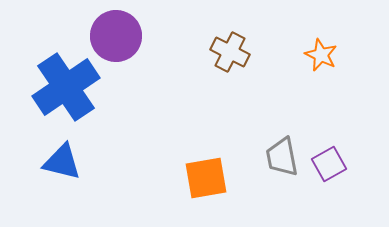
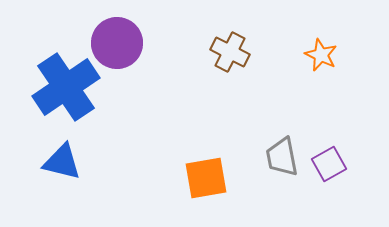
purple circle: moved 1 px right, 7 px down
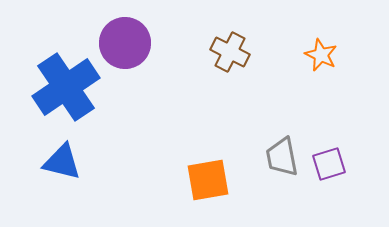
purple circle: moved 8 px right
purple square: rotated 12 degrees clockwise
orange square: moved 2 px right, 2 px down
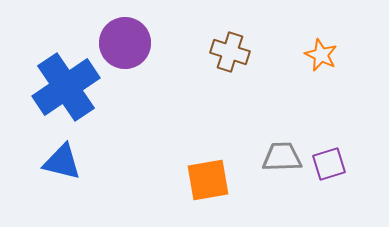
brown cross: rotated 9 degrees counterclockwise
gray trapezoid: rotated 99 degrees clockwise
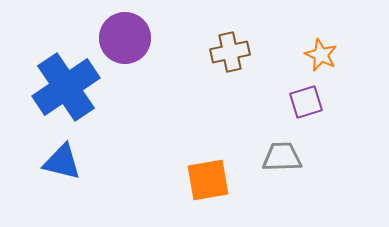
purple circle: moved 5 px up
brown cross: rotated 30 degrees counterclockwise
purple square: moved 23 px left, 62 px up
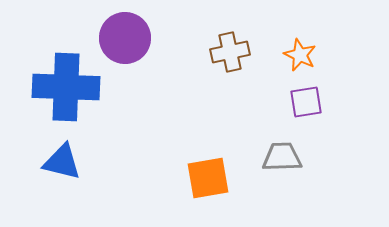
orange star: moved 21 px left
blue cross: rotated 36 degrees clockwise
purple square: rotated 8 degrees clockwise
orange square: moved 2 px up
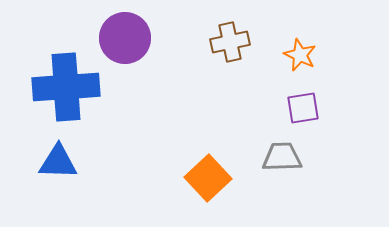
brown cross: moved 10 px up
blue cross: rotated 6 degrees counterclockwise
purple square: moved 3 px left, 6 px down
blue triangle: moved 4 px left; rotated 12 degrees counterclockwise
orange square: rotated 33 degrees counterclockwise
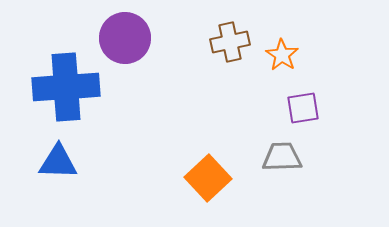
orange star: moved 18 px left; rotated 8 degrees clockwise
